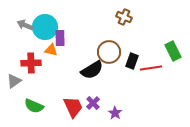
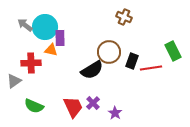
gray arrow: rotated 14 degrees clockwise
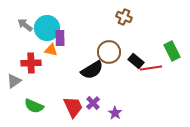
cyan circle: moved 2 px right, 1 px down
green rectangle: moved 1 px left
black rectangle: moved 4 px right; rotated 70 degrees counterclockwise
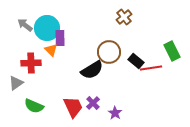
brown cross: rotated 28 degrees clockwise
orange triangle: rotated 32 degrees clockwise
gray triangle: moved 2 px right, 2 px down
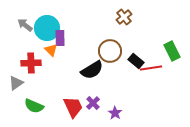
brown circle: moved 1 px right, 1 px up
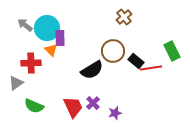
brown circle: moved 3 px right
purple star: rotated 24 degrees clockwise
